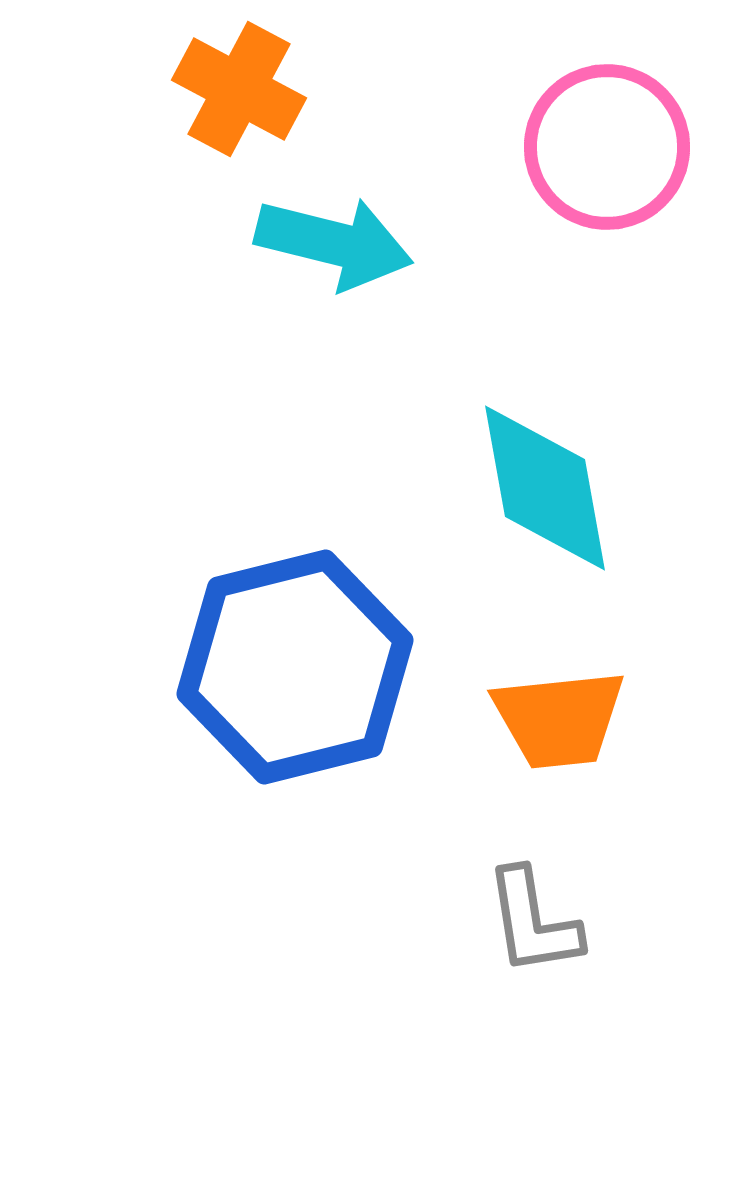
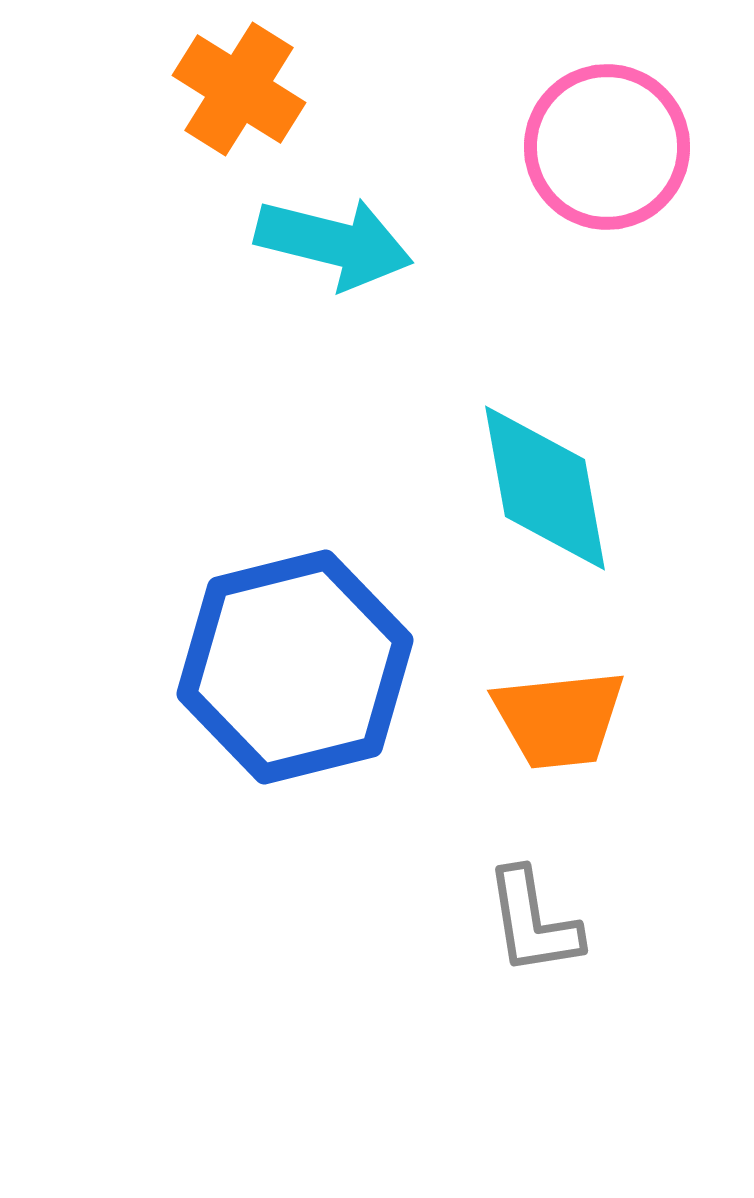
orange cross: rotated 4 degrees clockwise
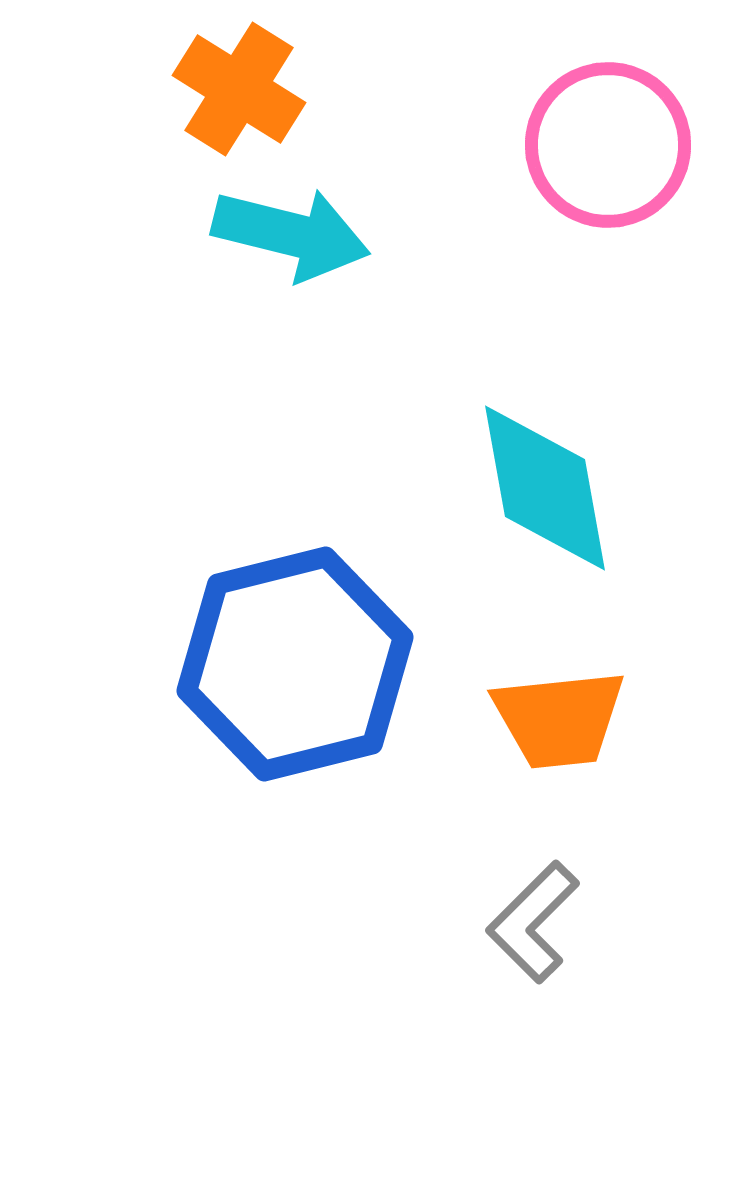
pink circle: moved 1 px right, 2 px up
cyan arrow: moved 43 px left, 9 px up
blue hexagon: moved 3 px up
gray L-shape: rotated 54 degrees clockwise
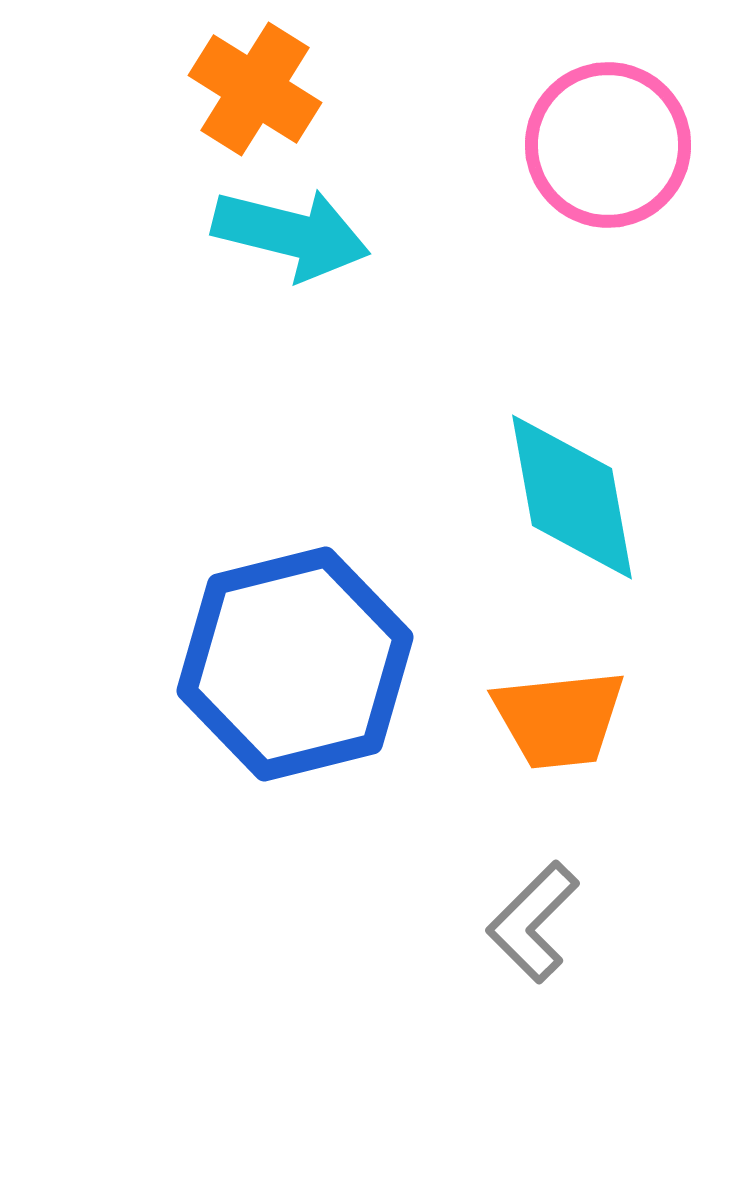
orange cross: moved 16 px right
cyan diamond: moved 27 px right, 9 px down
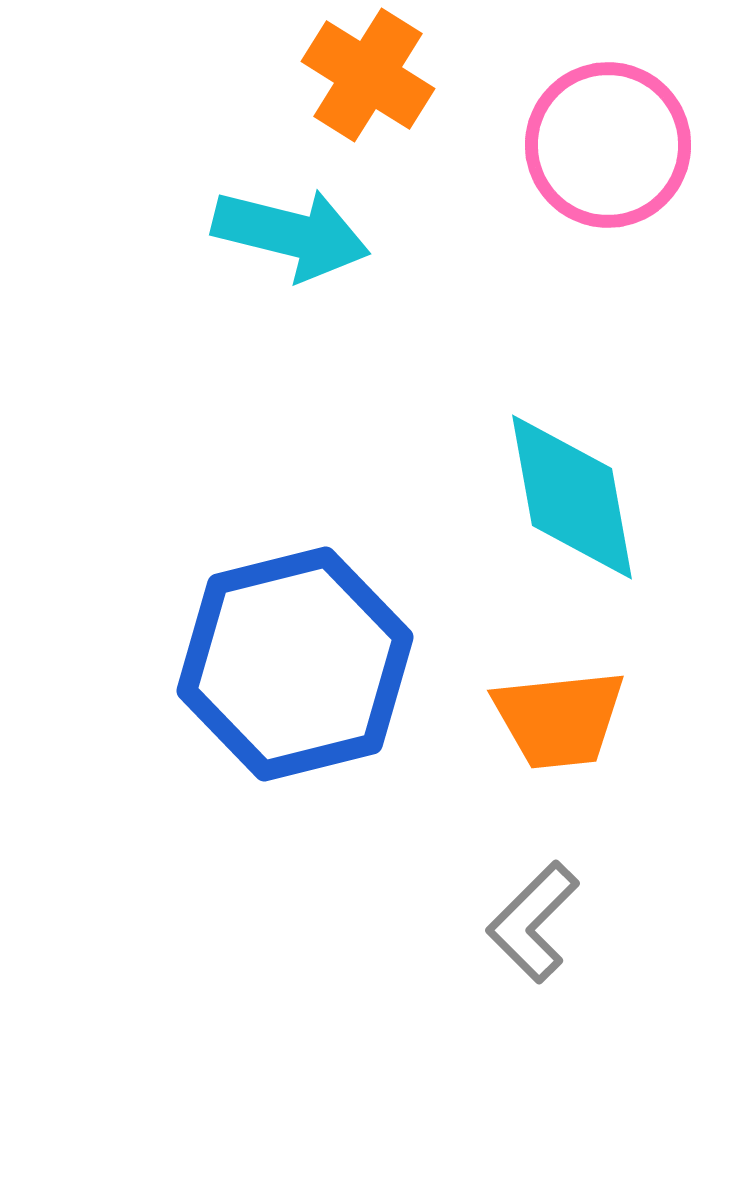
orange cross: moved 113 px right, 14 px up
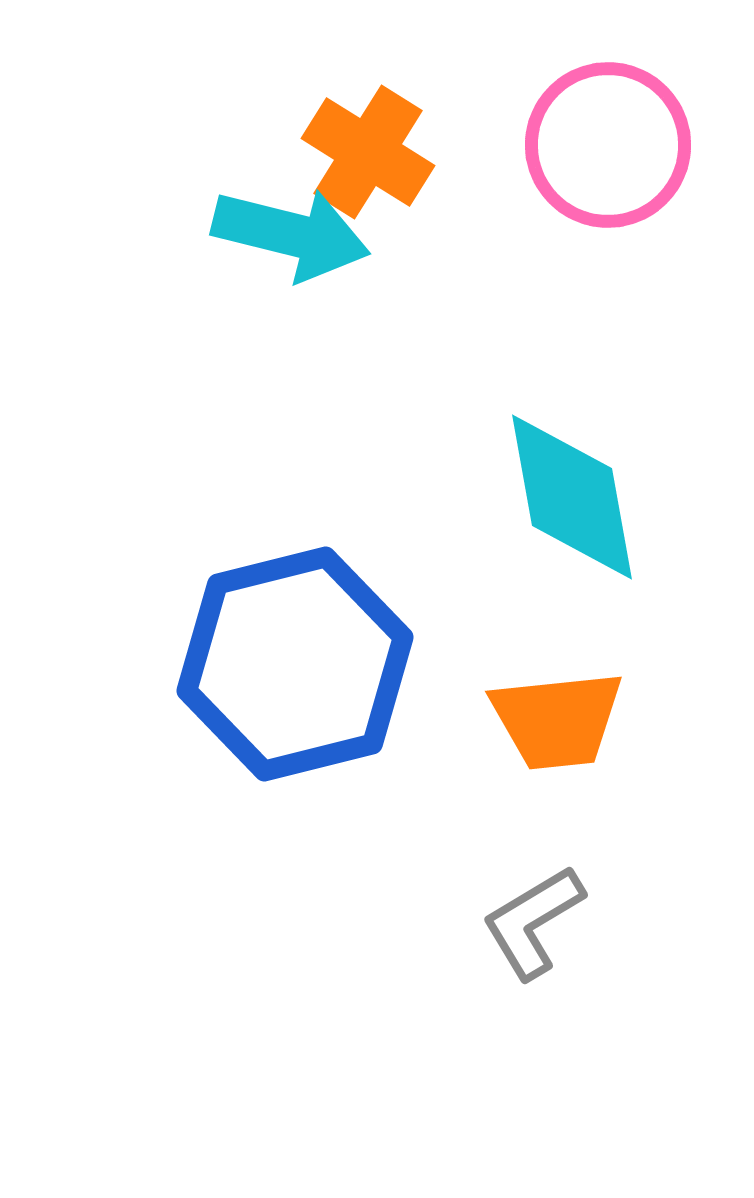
orange cross: moved 77 px down
orange trapezoid: moved 2 px left, 1 px down
gray L-shape: rotated 14 degrees clockwise
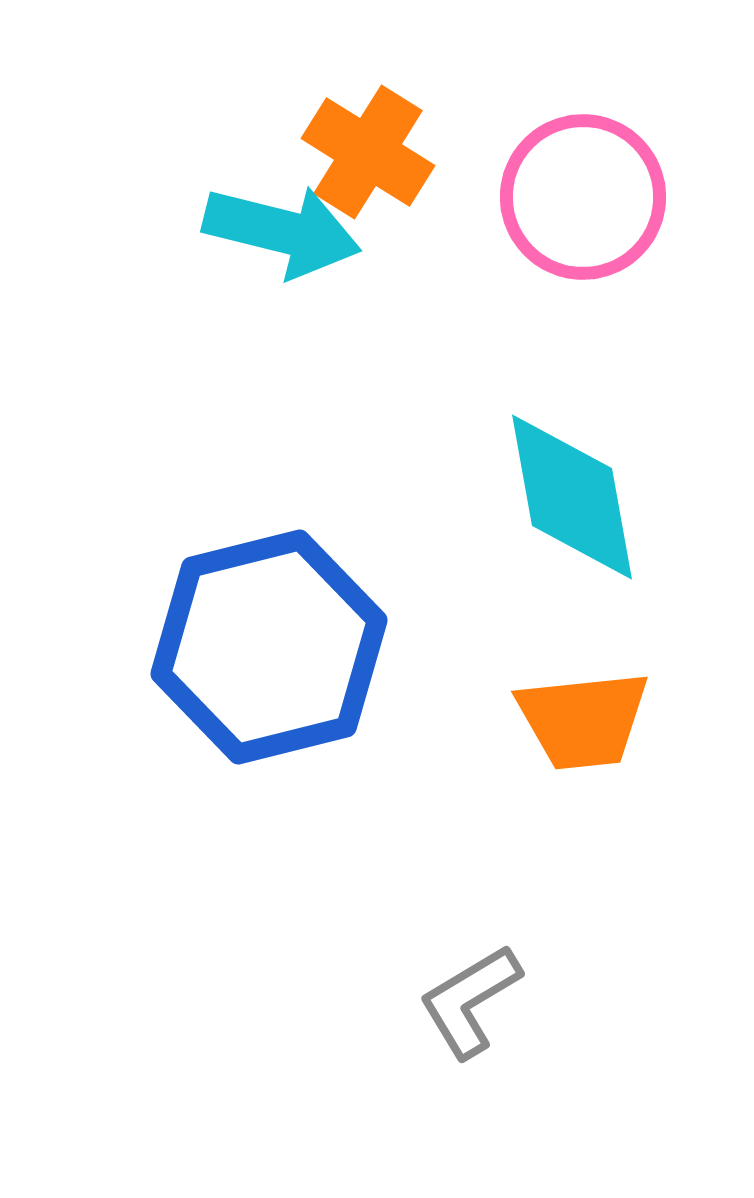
pink circle: moved 25 px left, 52 px down
cyan arrow: moved 9 px left, 3 px up
blue hexagon: moved 26 px left, 17 px up
orange trapezoid: moved 26 px right
gray L-shape: moved 63 px left, 79 px down
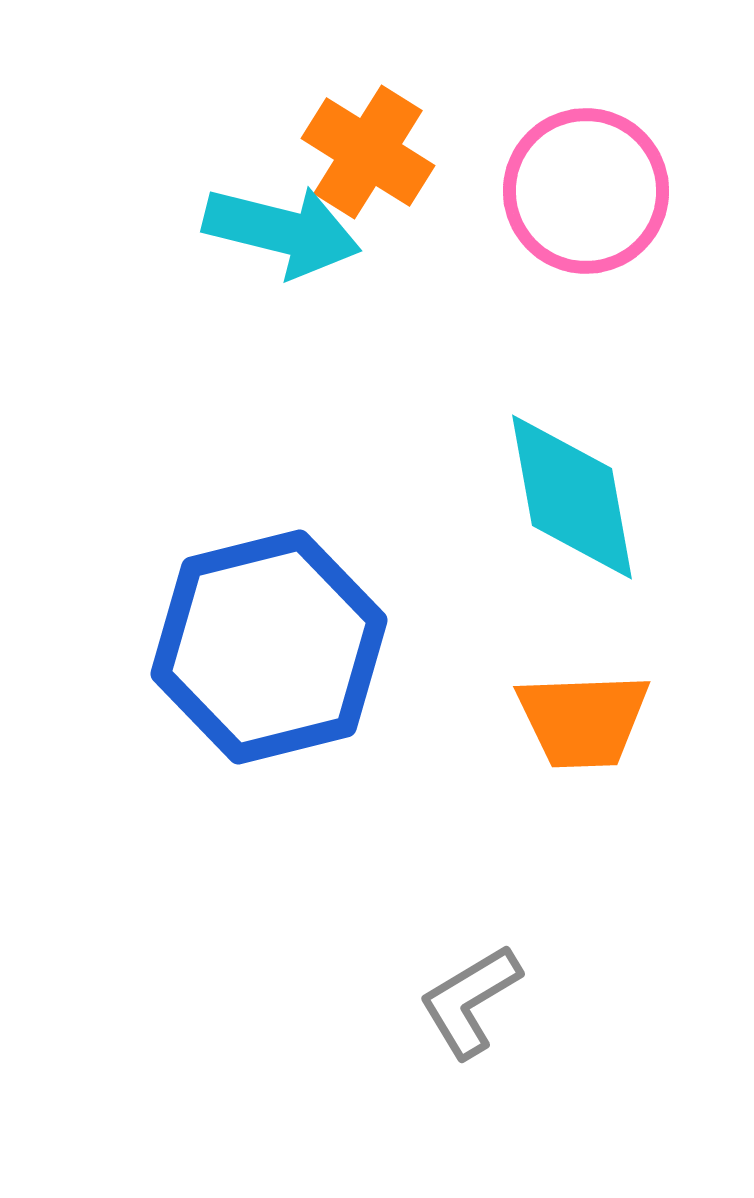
pink circle: moved 3 px right, 6 px up
orange trapezoid: rotated 4 degrees clockwise
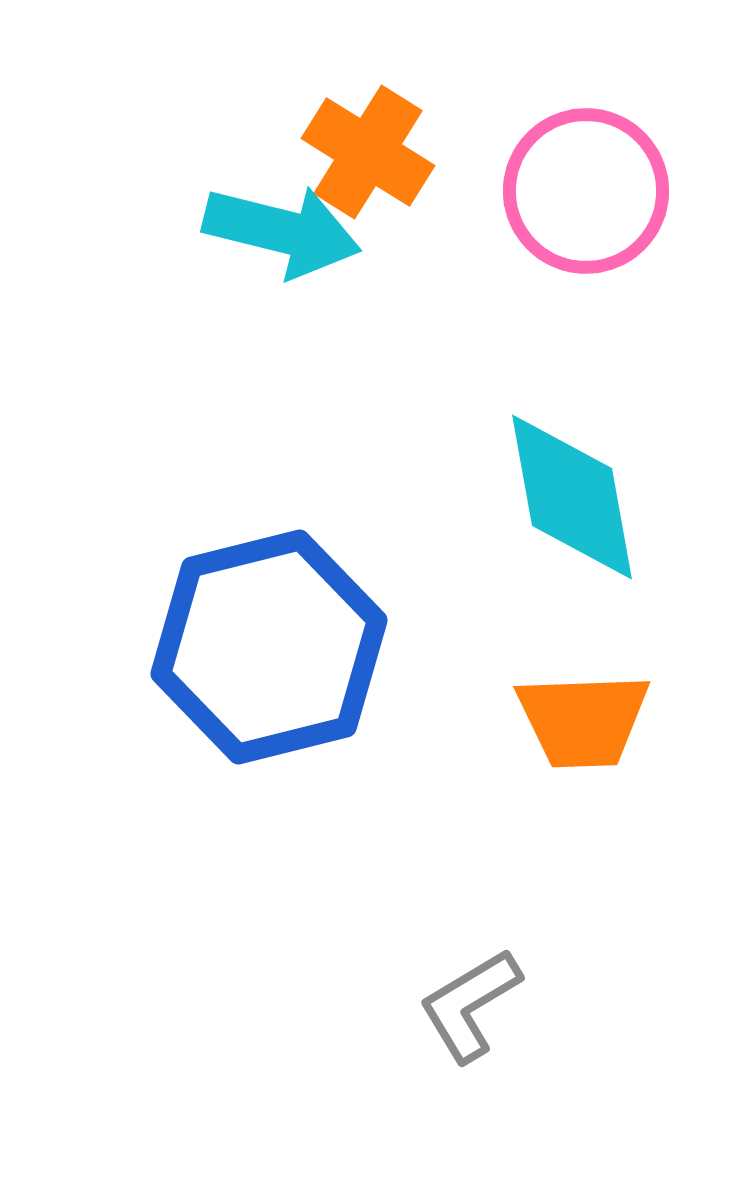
gray L-shape: moved 4 px down
